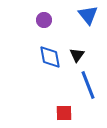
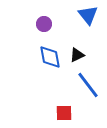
purple circle: moved 4 px down
black triangle: rotated 28 degrees clockwise
blue line: rotated 16 degrees counterclockwise
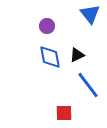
blue triangle: moved 2 px right, 1 px up
purple circle: moved 3 px right, 2 px down
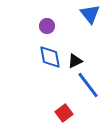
black triangle: moved 2 px left, 6 px down
red square: rotated 36 degrees counterclockwise
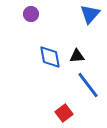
blue triangle: rotated 20 degrees clockwise
purple circle: moved 16 px left, 12 px up
black triangle: moved 2 px right, 5 px up; rotated 21 degrees clockwise
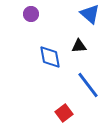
blue triangle: rotated 30 degrees counterclockwise
black triangle: moved 2 px right, 10 px up
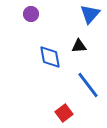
blue triangle: rotated 30 degrees clockwise
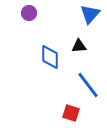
purple circle: moved 2 px left, 1 px up
blue diamond: rotated 10 degrees clockwise
red square: moved 7 px right; rotated 36 degrees counterclockwise
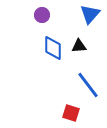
purple circle: moved 13 px right, 2 px down
blue diamond: moved 3 px right, 9 px up
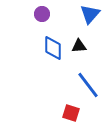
purple circle: moved 1 px up
